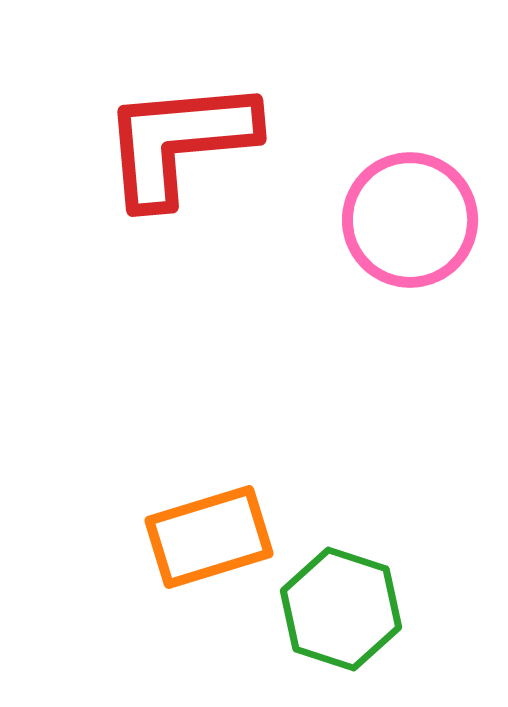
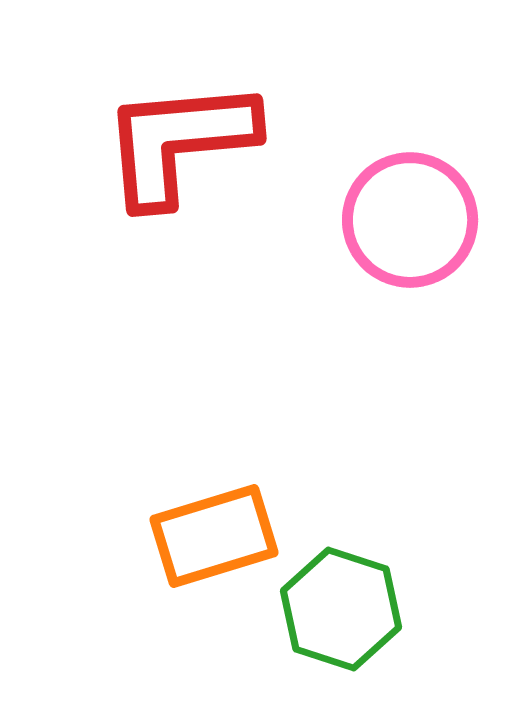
orange rectangle: moved 5 px right, 1 px up
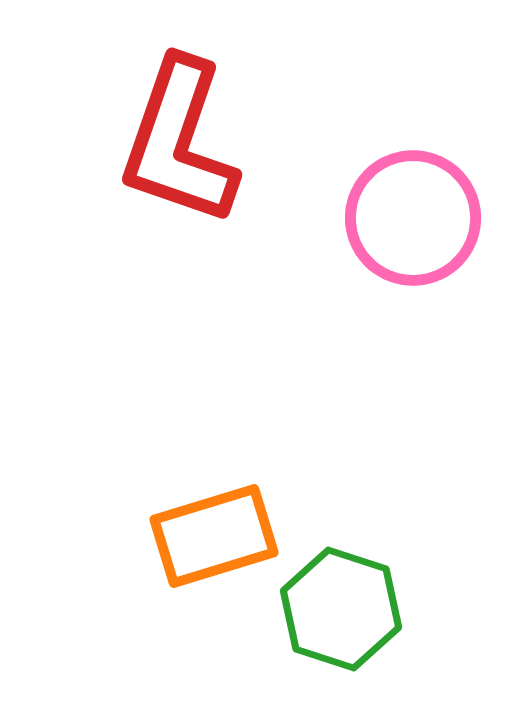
red L-shape: rotated 66 degrees counterclockwise
pink circle: moved 3 px right, 2 px up
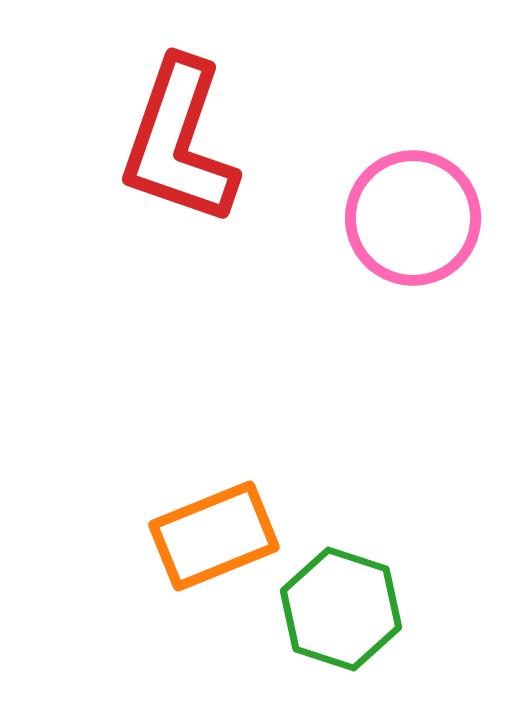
orange rectangle: rotated 5 degrees counterclockwise
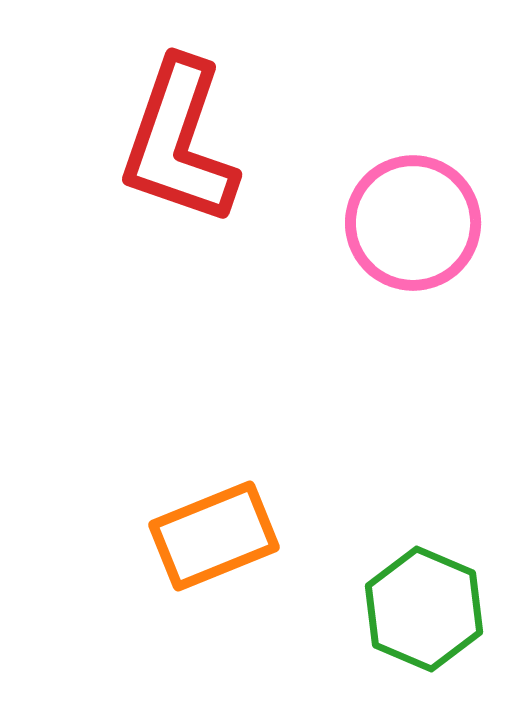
pink circle: moved 5 px down
green hexagon: moved 83 px right; rotated 5 degrees clockwise
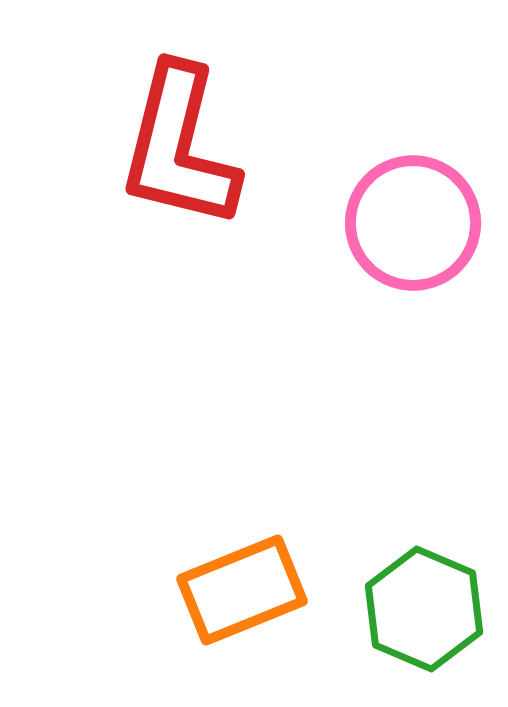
red L-shape: moved 5 px down; rotated 5 degrees counterclockwise
orange rectangle: moved 28 px right, 54 px down
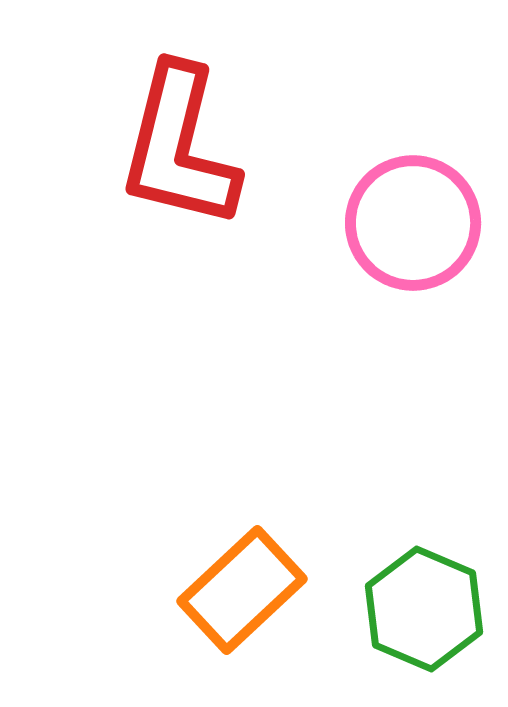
orange rectangle: rotated 21 degrees counterclockwise
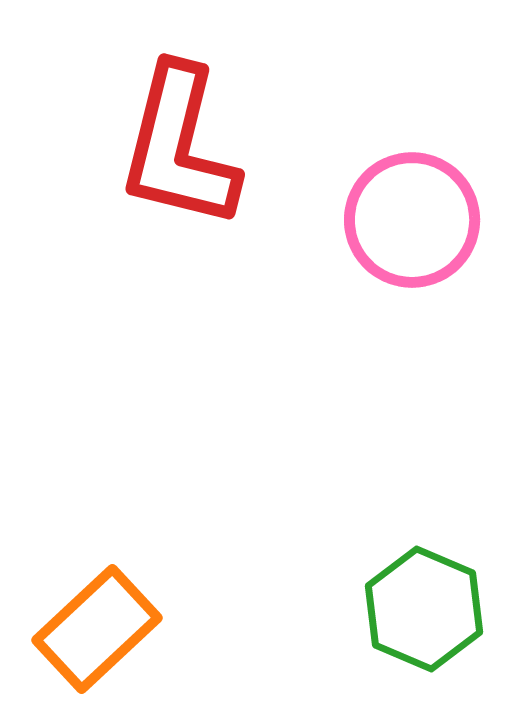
pink circle: moved 1 px left, 3 px up
orange rectangle: moved 145 px left, 39 px down
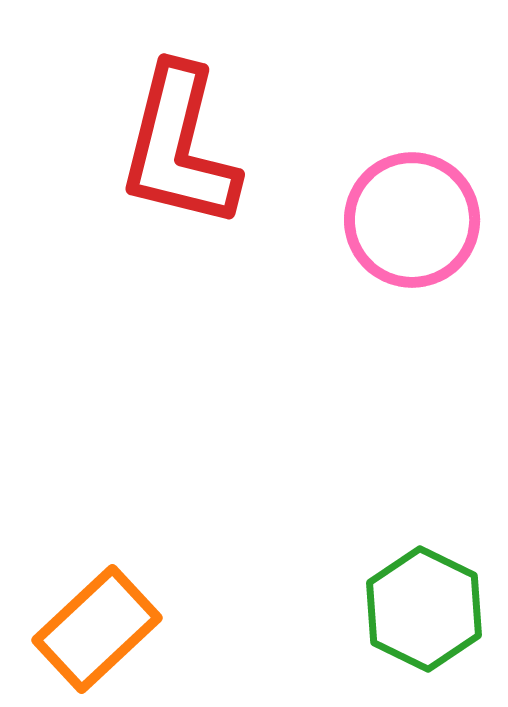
green hexagon: rotated 3 degrees clockwise
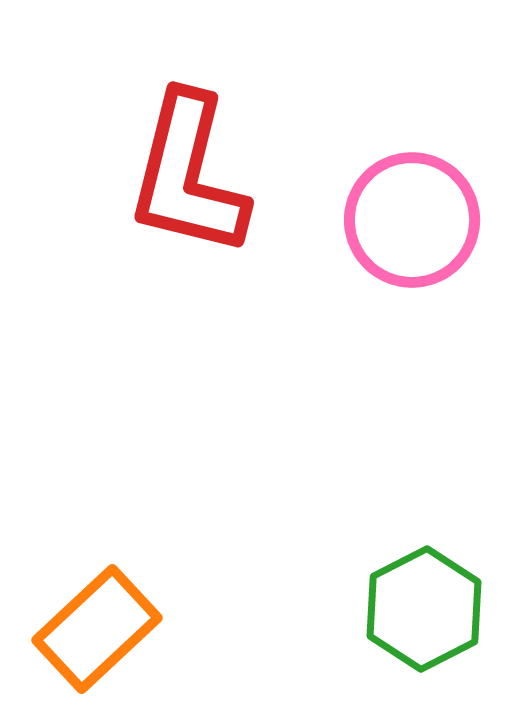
red L-shape: moved 9 px right, 28 px down
green hexagon: rotated 7 degrees clockwise
